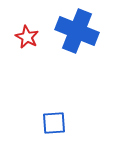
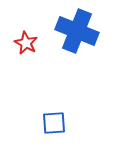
red star: moved 1 px left, 6 px down
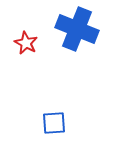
blue cross: moved 2 px up
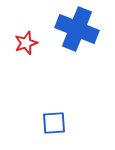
red star: rotated 25 degrees clockwise
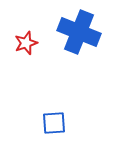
blue cross: moved 2 px right, 3 px down
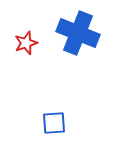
blue cross: moved 1 px left, 1 px down
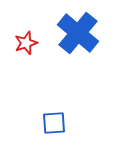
blue cross: rotated 18 degrees clockwise
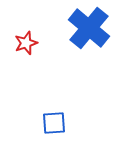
blue cross: moved 11 px right, 5 px up
